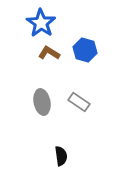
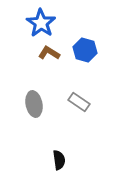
gray ellipse: moved 8 px left, 2 px down
black semicircle: moved 2 px left, 4 px down
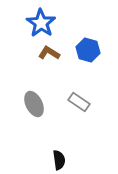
blue hexagon: moved 3 px right
gray ellipse: rotated 15 degrees counterclockwise
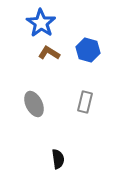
gray rectangle: moved 6 px right; rotated 70 degrees clockwise
black semicircle: moved 1 px left, 1 px up
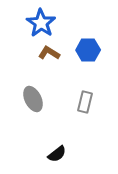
blue hexagon: rotated 15 degrees counterclockwise
gray ellipse: moved 1 px left, 5 px up
black semicircle: moved 1 px left, 5 px up; rotated 60 degrees clockwise
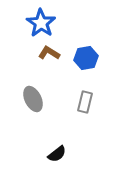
blue hexagon: moved 2 px left, 8 px down; rotated 10 degrees counterclockwise
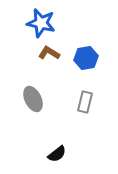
blue star: rotated 20 degrees counterclockwise
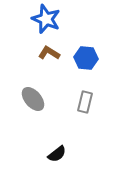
blue star: moved 5 px right, 4 px up; rotated 8 degrees clockwise
blue hexagon: rotated 15 degrees clockwise
gray ellipse: rotated 15 degrees counterclockwise
